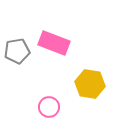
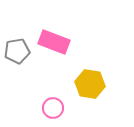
pink rectangle: moved 1 px up
pink circle: moved 4 px right, 1 px down
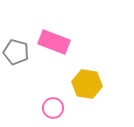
gray pentagon: moved 1 px left, 1 px down; rotated 25 degrees clockwise
yellow hexagon: moved 3 px left
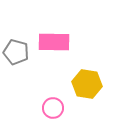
pink rectangle: rotated 20 degrees counterclockwise
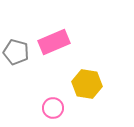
pink rectangle: rotated 24 degrees counterclockwise
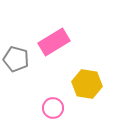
pink rectangle: rotated 8 degrees counterclockwise
gray pentagon: moved 7 px down
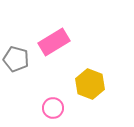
yellow hexagon: moved 3 px right; rotated 12 degrees clockwise
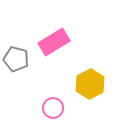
yellow hexagon: rotated 12 degrees clockwise
